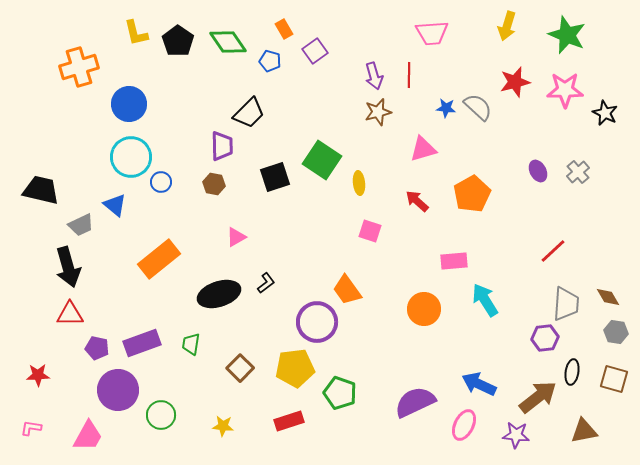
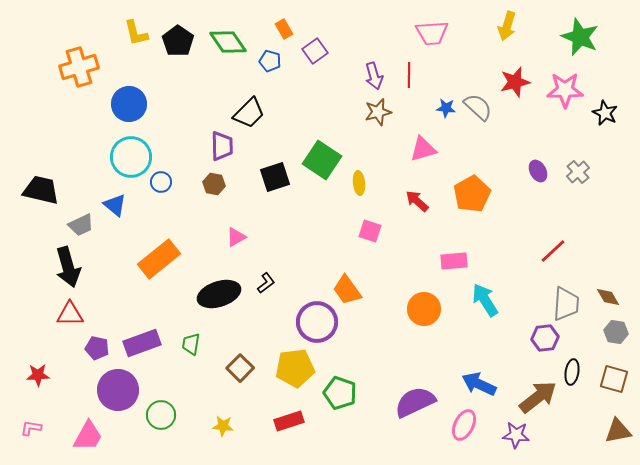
green star at (567, 35): moved 13 px right, 2 px down
brown triangle at (584, 431): moved 34 px right
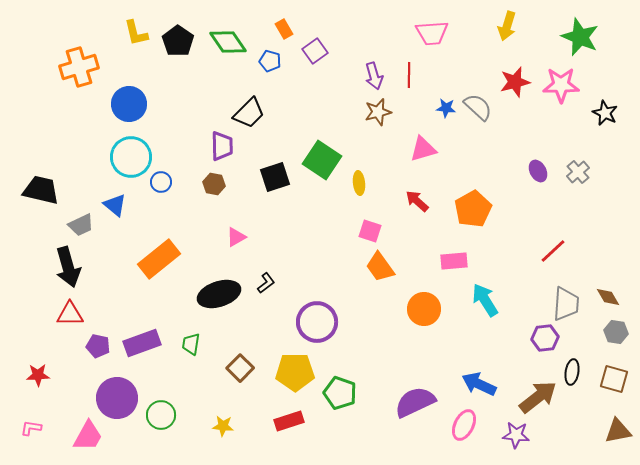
pink star at (565, 90): moved 4 px left, 5 px up
orange pentagon at (472, 194): moved 1 px right, 15 px down
orange trapezoid at (347, 290): moved 33 px right, 23 px up
purple pentagon at (97, 348): moved 1 px right, 2 px up
yellow pentagon at (295, 368): moved 4 px down; rotated 6 degrees clockwise
purple circle at (118, 390): moved 1 px left, 8 px down
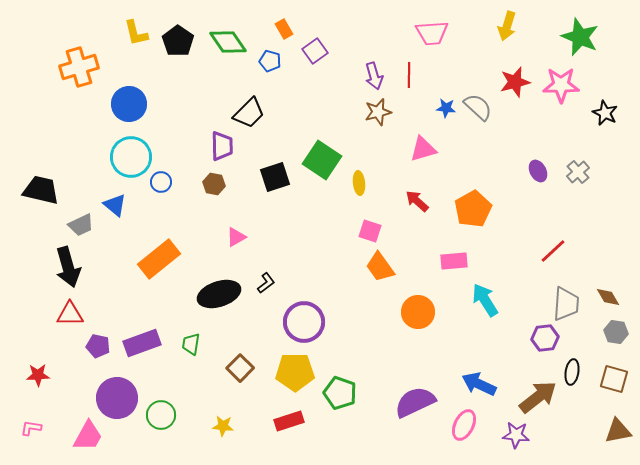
orange circle at (424, 309): moved 6 px left, 3 px down
purple circle at (317, 322): moved 13 px left
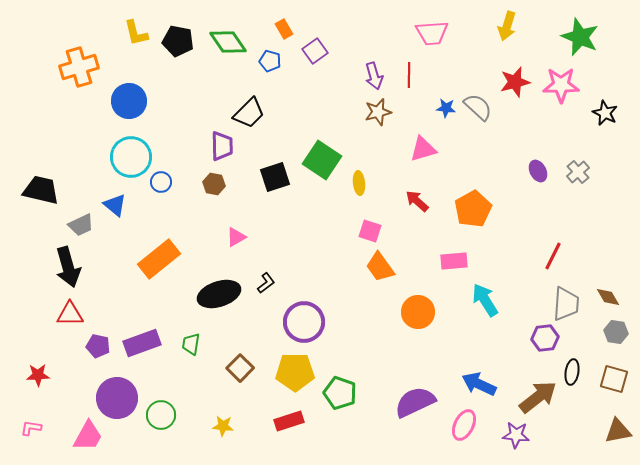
black pentagon at (178, 41): rotated 24 degrees counterclockwise
blue circle at (129, 104): moved 3 px up
red line at (553, 251): moved 5 px down; rotated 20 degrees counterclockwise
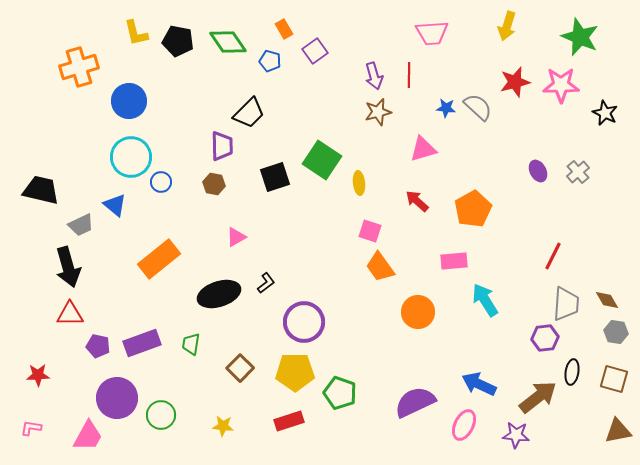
brown diamond at (608, 297): moved 1 px left, 3 px down
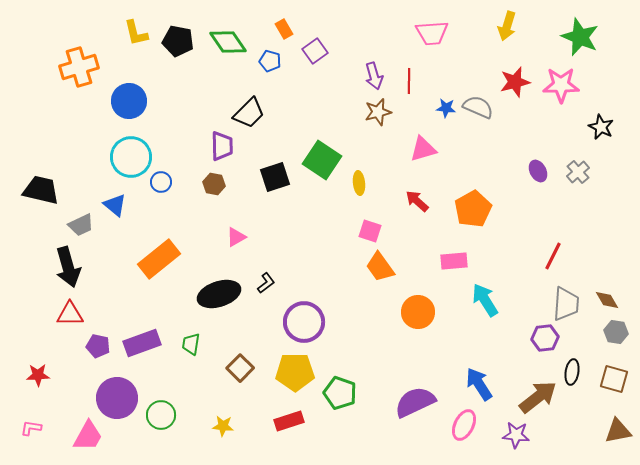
red line at (409, 75): moved 6 px down
gray semicircle at (478, 107): rotated 20 degrees counterclockwise
black star at (605, 113): moved 4 px left, 14 px down
blue arrow at (479, 384): rotated 32 degrees clockwise
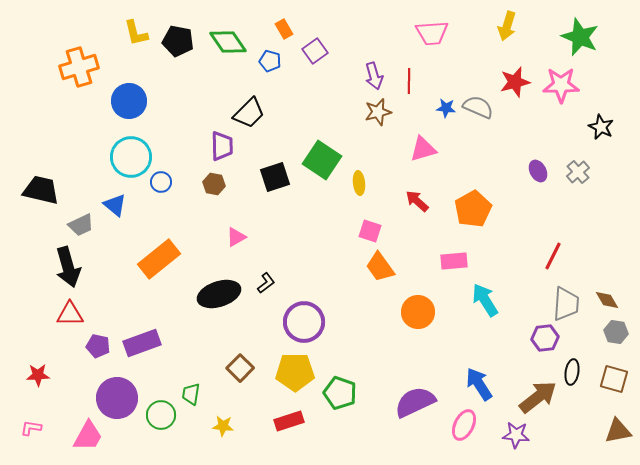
green trapezoid at (191, 344): moved 50 px down
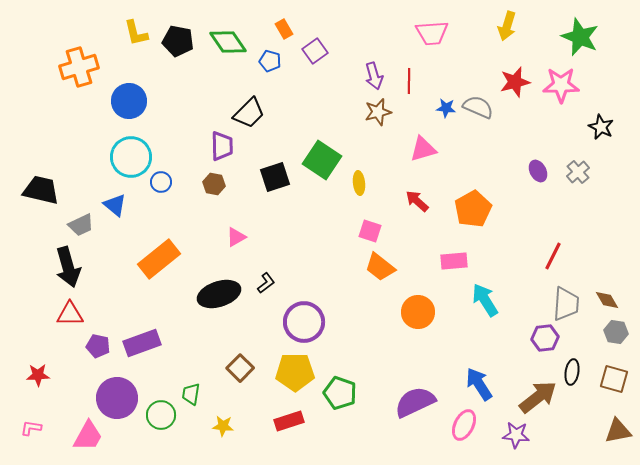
orange trapezoid at (380, 267): rotated 16 degrees counterclockwise
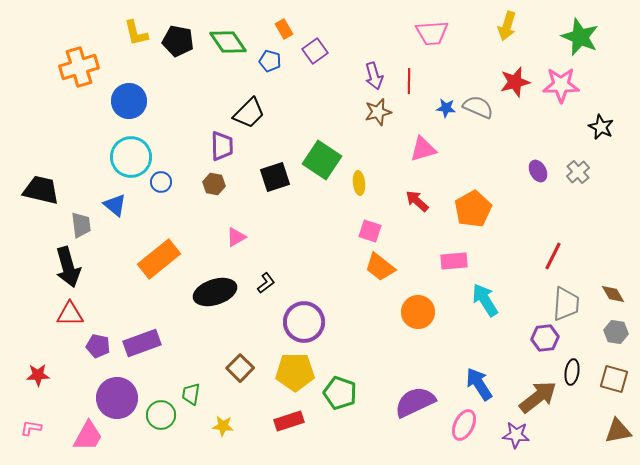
gray trapezoid at (81, 225): rotated 72 degrees counterclockwise
black ellipse at (219, 294): moved 4 px left, 2 px up
brown diamond at (607, 300): moved 6 px right, 6 px up
